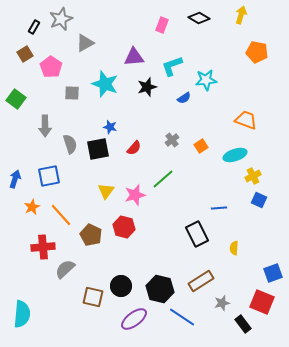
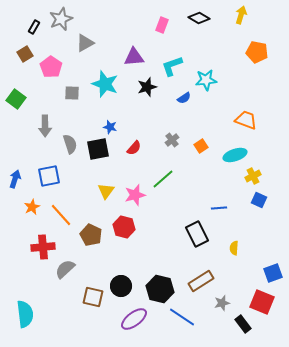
cyan semicircle at (22, 314): moved 3 px right; rotated 12 degrees counterclockwise
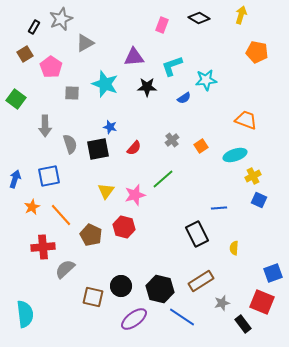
black star at (147, 87): rotated 18 degrees clockwise
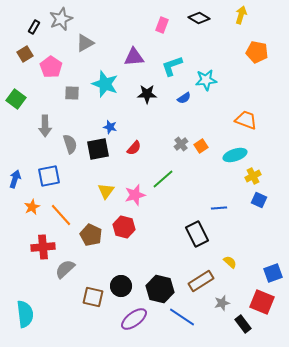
black star at (147, 87): moved 7 px down
gray cross at (172, 140): moved 9 px right, 4 px down
yellow semicircle at (234, 248): moved 4 px left, 14 px down; rotated 128 degrees clockwise
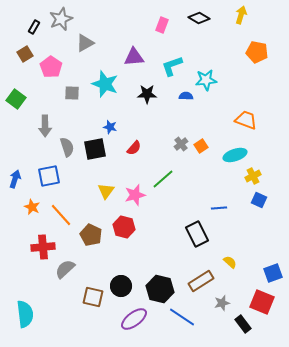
blue semicircle at (184, 98): moved 2 px right, 2 px up; rotated 144 degrees counterclockwise
gray semicircle at (70, 144): moved 3 px left, 3 px down
black square at (98, 149): moved 3 px left
orange star at (32, 207): rotated 21 degrees counterclockwise
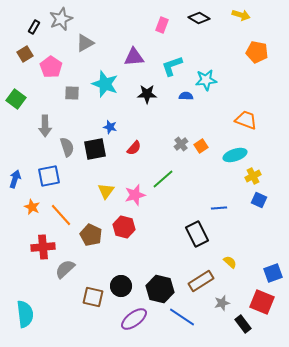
yellow arrow at (241, 15): rotated 90 degrees clockwise
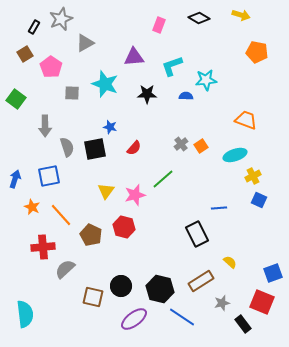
pink rectangle at (162, 25): moved 3 px left
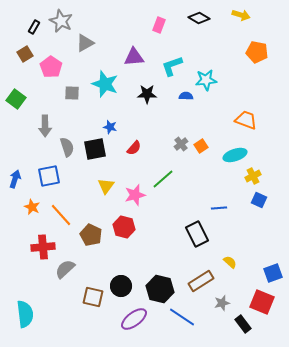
gray star at (61, 19): moved 2 px down; rotated 25 degrees counterclockwise
yellow triangle at (106, 191): moved 5 px up
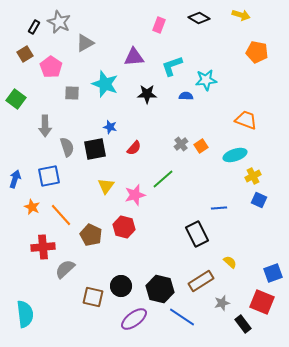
gray star at (61, 21): moved 2 px left, 1 px down
